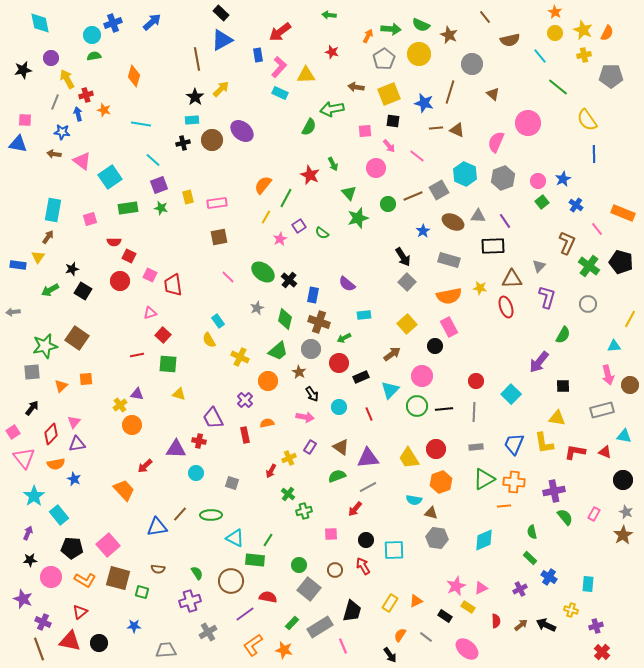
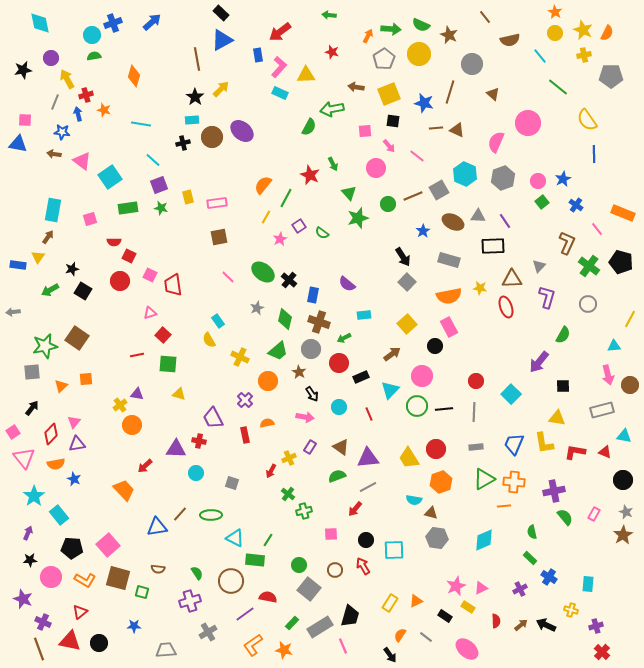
brown circle at (212, 140): moved 3 px up
black trapezoid at (352, 611): moved 2 px left, 5 px down
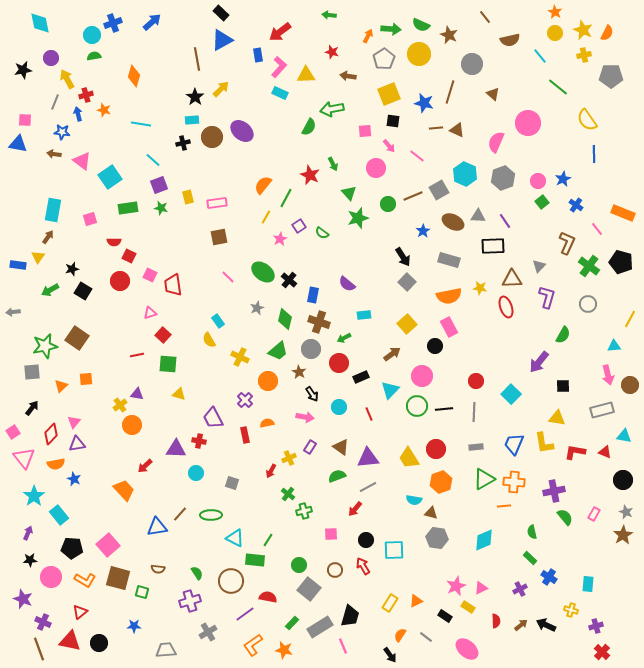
brown arrow at (356, 87): moved 8 px left, 11 px up
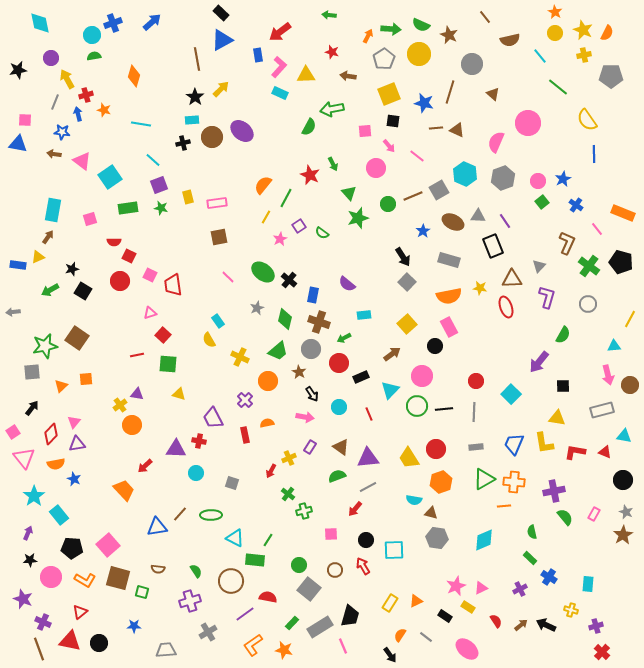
black star at (23, 70): moved 5 px left
black rectangle at (493, 246): rotated 70 degrees clockwise
yellow triangle at (38, 257): rotated 32 degrees clockwise
green semicircle at (197, 573): moved 1 px left, 2 px up
red semicircle at (496, 621): rotated 32 degrees counterclockwise
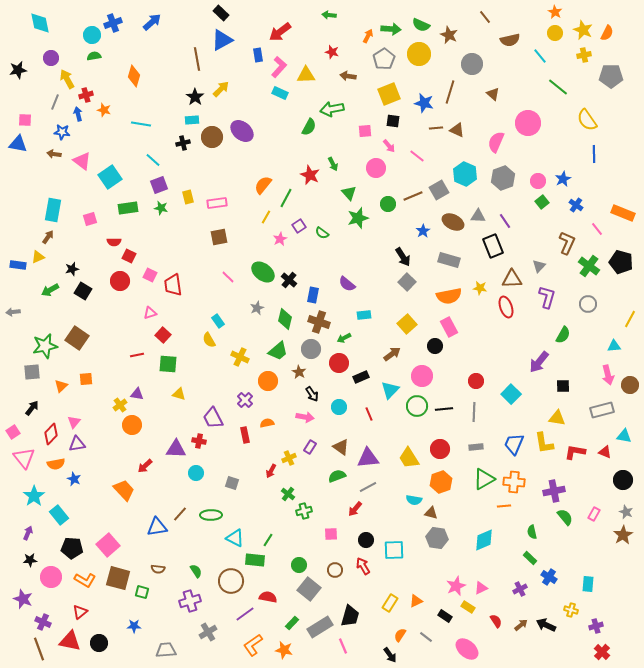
red circle at (436, 449): moved 4 px right
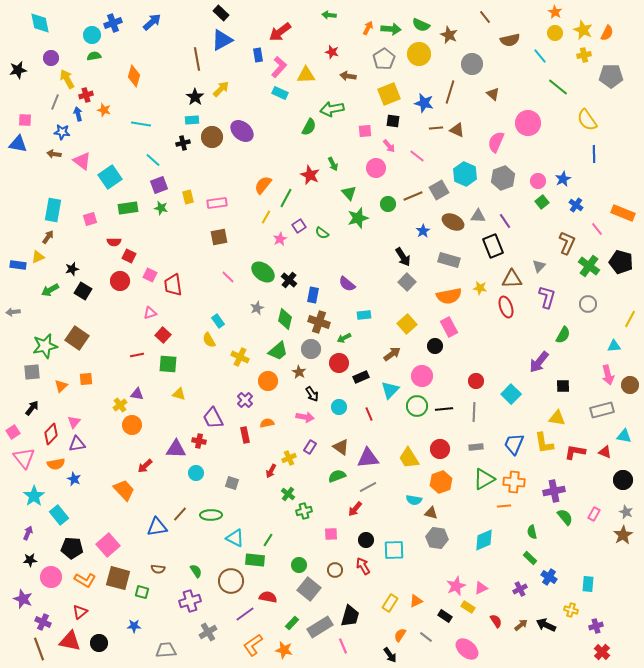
orange arrow at (368, 36): moved 8 px up
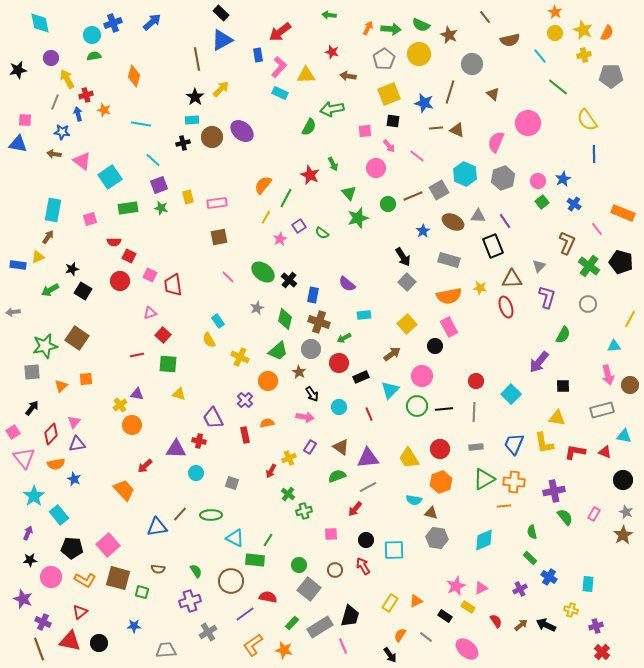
blue cross at (576, 205): moved 2 px left, 1 px up
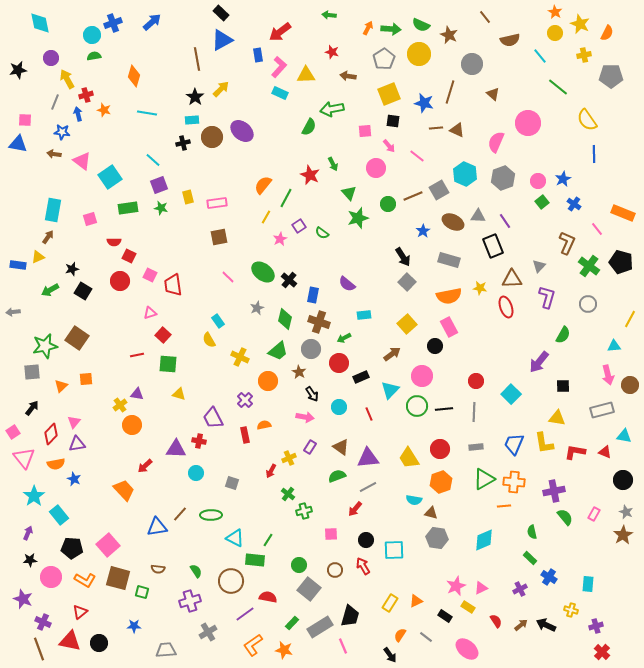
yellow star at (583, 30): moved 3 px left, 6 px up
cyan line at (141, 124): moved 6 px right, 11 px up
orange semicircle at (267, 423): moved 3 px left, 2 px down
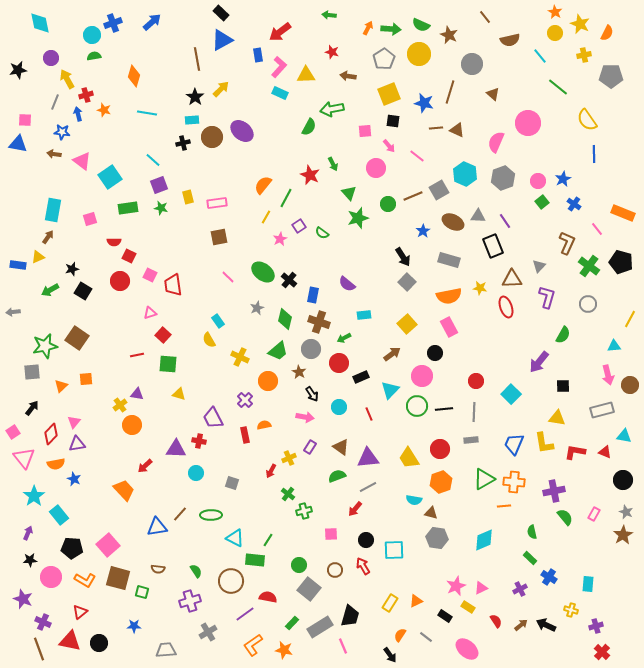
black circle at (435, 346): moved 7 px down
gray rectangle at (476, 447): moved 5 px left, 7 px up
